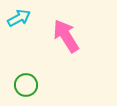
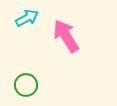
cyan arrow: moved 8 px right
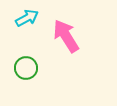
green circle: moved 17 px up
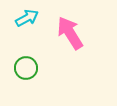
pink arrow: moved 4 px right, 3 px up
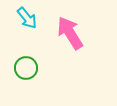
cyan arrow: rotated 80 degrees clockwise
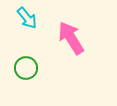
pink arrow: moved 1 px right, 5 px down
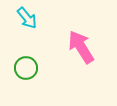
pink arrow: moved 10 px right, 9 px down
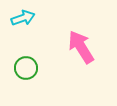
cyan arrow: moved 4 px left; rotated 70 degrees counterclockwise
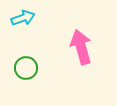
pink arrow: rotated 16 degrees clockwise
